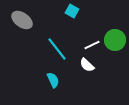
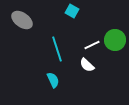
cyan line: rotated 20 degrees clockwise
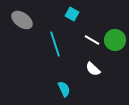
cyan square: moved 3 px down
white line: moved 5 px up; rotated 56 degrees clockwise
cyan line: moved 2 px left, 5 px up
white semicircle: moved 6 px right, 4 px down
cyan semicircle: moved 11 px right, 9 px down
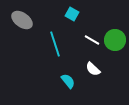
cyan semicircle: moved 4 px right, 8 px up; rotated 14 degrees counterclockwise
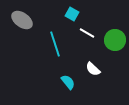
white line: moved 5 px left, 7 px up
cyan semicircle: moved 1 px down
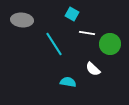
gray ellipse: rotated 30 degrees counterclockwise
white line: rotated 21 degrees counterclockwise
green circle: moved 5 px left, 4 px down
cyan line: moved 1 px left; rotated 15 degrees counterclockwise
cyan semicircle: rotated 42 degrees counterclockwise
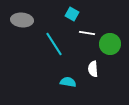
white semicircle: rotated 42 degrees clockwise
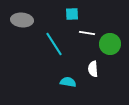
cyan square: rotated 32 degrees counterclockwise
